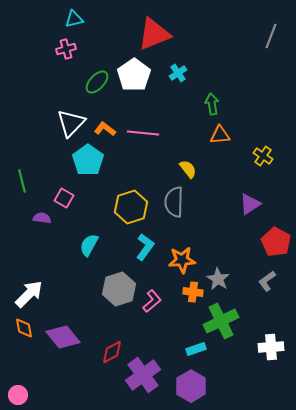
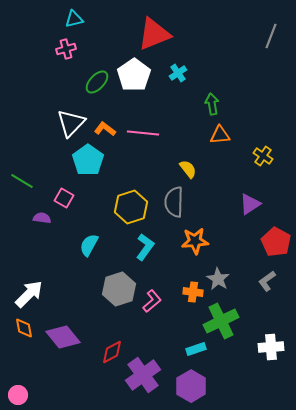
green line: rotated 45 degrees counterclockwise
orange star: moved 13 px right, 19 px up
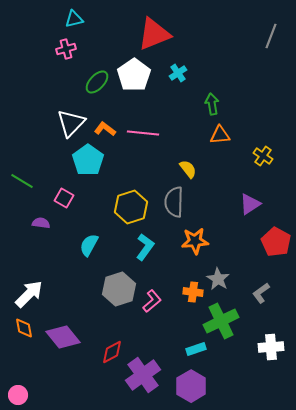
purple semicircle: moved 1 px left, 5 px down
gray L-shape: moved 6 px left, 12 px down
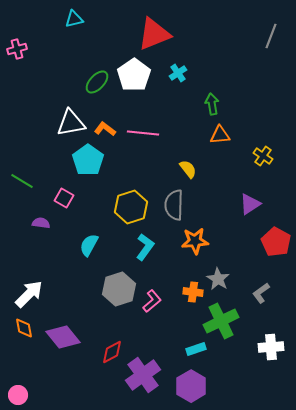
pink cross: moved 49 px left
white triangle: rotated 36 degrees clockwise
gray semicircle: moved 3 px down
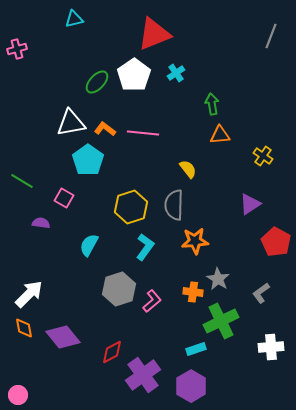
cyan cross: moved 2 px left
